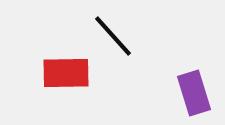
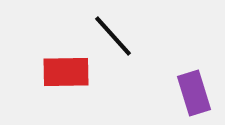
red rectangle: moved 1 px up
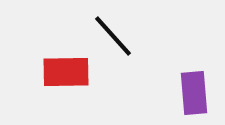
purple rectangle: rotated 12 degrees clockwise
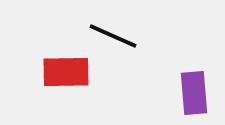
black line: rotated 24 degrees counterclockwise
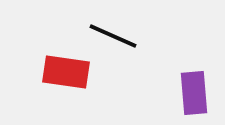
red rectangle: rotated 9 degrees clockwise
